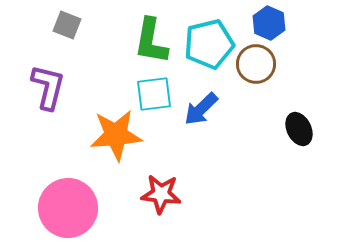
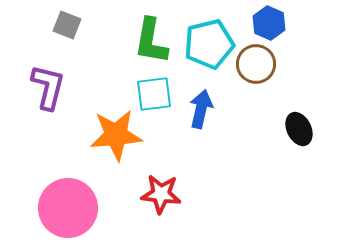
blue arrow: rotated 147 degrees clockwise
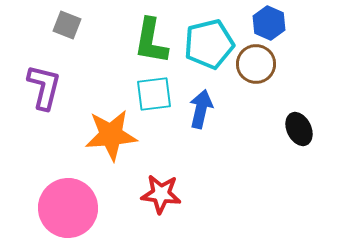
purple L-shape: moved 4 px left
orange star: moved 5 px left
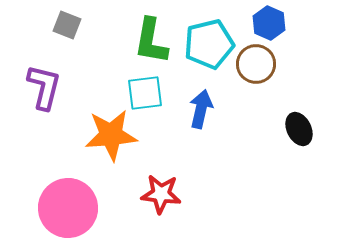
cyan square: moved 9 px left, 1 px up
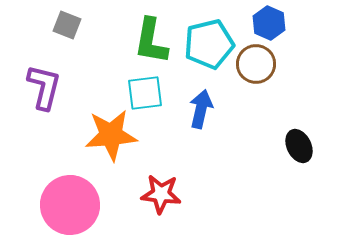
black ellipse: moved 17 px down
pink circle: moved 2 px right, 3 px up
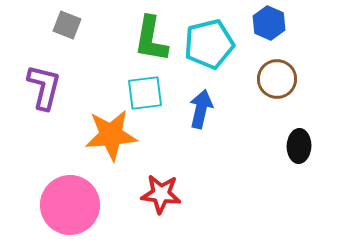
green L-shape: moved 2 px up
brown circle: moved 21 px right, 15 px down
black ellipse: rotated 28 degrees clockwise
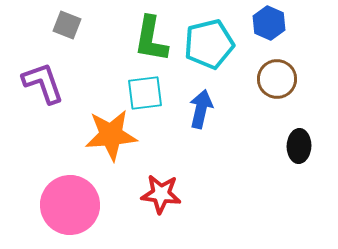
purple L-shape: moved 1 px left, 4 px up; rotated 33 degrees counterclockwise
